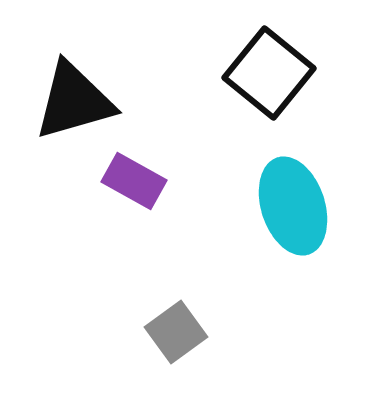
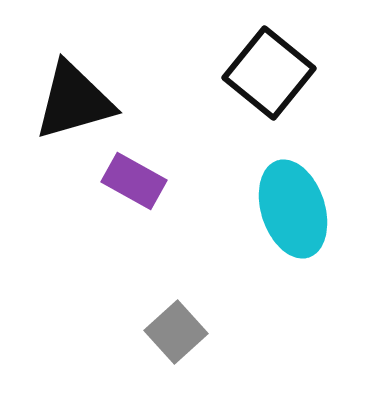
cyan ellipse: moved 3 px down
gray square: rotated 6 degrees counterclockwise
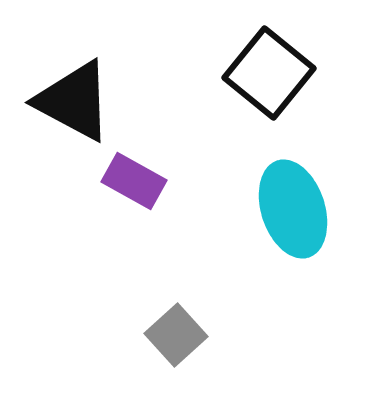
black triangle: rotated 44 degrees clockwise
gray square: moved 3 px down
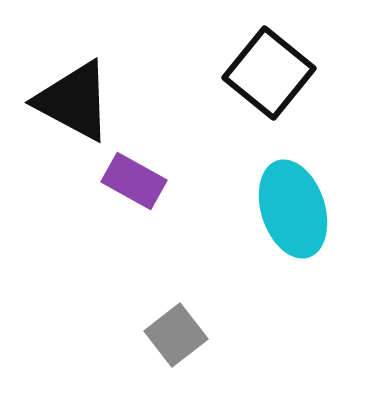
gray square: rotated 4 degrees clockwise
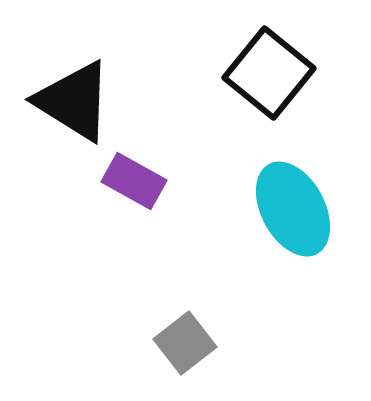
black triangle: rotated 4 degrees clockwise
cyan ellipse: rotated 10 degrees counterclockwise
gray square: moved 9 px right, 8 px down
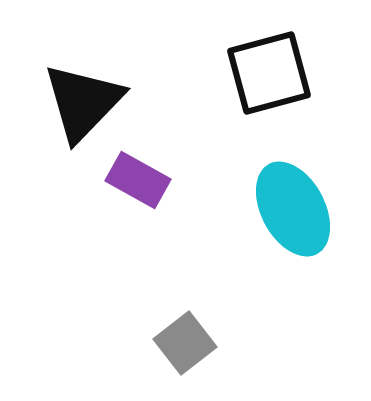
black square: rotated 36 degrees clockwise
black triangle: moved 9 px right, 1 px down; rotated 42 degrees clockwise
purple rectangle: moved 4 px right, 1 px up
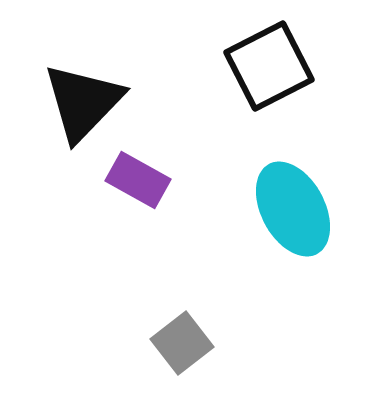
black square: moved 7 px up; rotated 12 degrees counterclockwise
gray square: moved 3 px left
